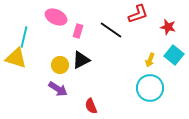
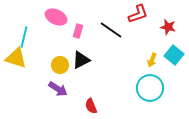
yellow arrow: moved 2 px right
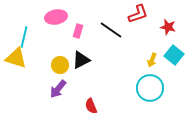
pink ellipse: rotated 35 degrees counterclockwise
purple arrow: rotated 96 degrees clockwise
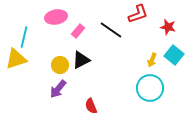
pink rectangle: rotated 24 degrees clockwise
yellow triangle: moved 1 px down; rotated 35 degrees counterclockwise
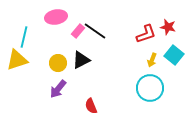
red L-shape: moved 8 px right, 20 px down
black line: moved 16 px left, 1 px down
yellow triangle: moved 1 px right, 1 px down
yellow circle: moved 2 px left, 2 px up
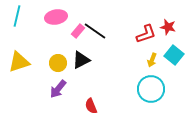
cyan line: moved 7 px left, 21 px up
yellow triangle: moved 2 px right, 2 px down
cyan circle: moved 1 px right, 1 px down
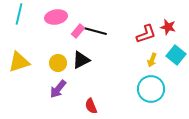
cyan line: moved 2 px right, 2 px up
black line: rotated 20 degrees counterclockwise
cyan square: moved 2 px right
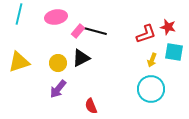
cyan square: moved 2 px left, 3 px up; rotated 30 degrees counterclockwise
black triangle: moved 2 px up
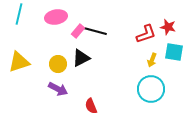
yellow circle: moved 1 px down
purple arrow: rotated 102 degrees counterclockwise
